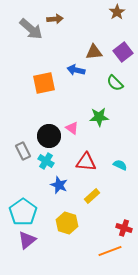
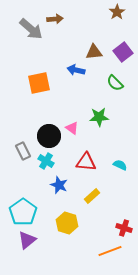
orange square: moved 5 px left
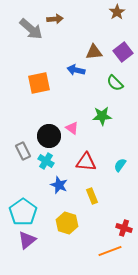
green star: moved 3 px right, 1 px up
cyan semicircle: rotated 80 degrees counterclockwise
yellow rectangle: rotated 70 degrees counterclockwise
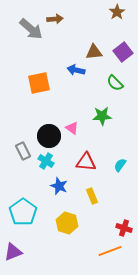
blue star: moved 1 px down
purple triangle: moved 14 px left, 12 px down; rotated 18 degrees clockwise
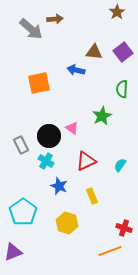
brown triangle: rotated 12 degrees clockwise
green semicircle: moved 7 px right, 6 px down; rotated 48 degrees clockwise
green star: rotated 24 degrees counterclockwise
gray rectangle: moved 2 px left, 6 px up
red triangle: moved 1 px up; rotated 30 degrees counterclockwise
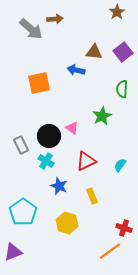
orange line: rotated 15 degrees counterclockwise
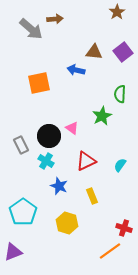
green semicircle: moved 2 px left, 5 px down
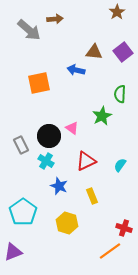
gray arrow: moved 2 px left, 1 px down
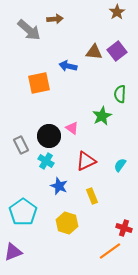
purple square: moved 6 px left, 1 px up
blue arrow: moved 8 px left, 4 px up
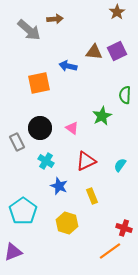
purple square: rotated 12 degrees clockwise
green semicircle: moved 5 px right, 1 px down
black circle: moved 9 px left, 8 px up
gray rectangle: moved 4 px left, 3 px up
cyan pentagon: moved 1 px up
